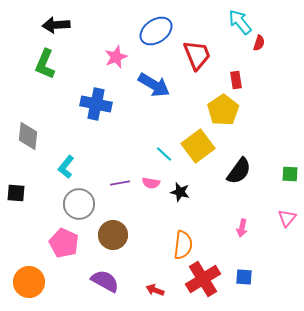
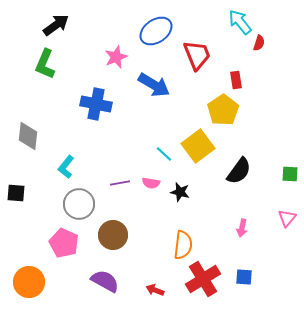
black arrow: rotated 148 degrees clockwise
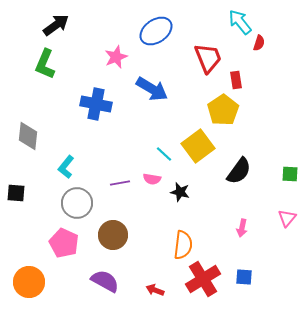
red trapezoid: moved 11 px right, 3 px down
blue arrow: moved 2 px left, 4 px down
pink semicircle: moved 1 px right, 4 px up
gray circle: moved 2 px left, 1 px up
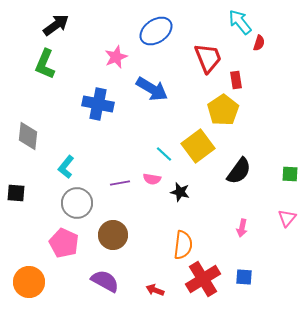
blue cross: moved 2 px right
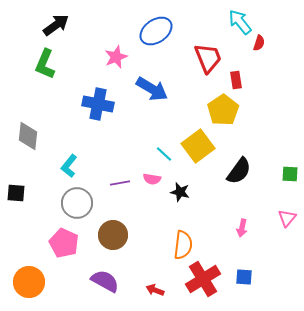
cyan L-shape: moved 3 px right, 1 px up
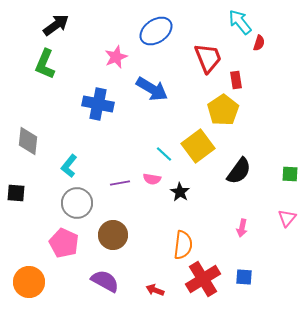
gray diamond: moved 5 px down
black star: rotated 18 degrees clockwise
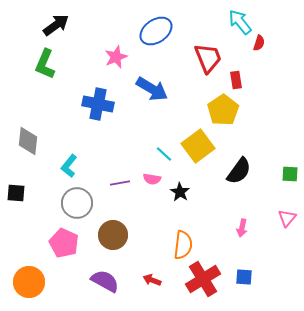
red arrow: moved 3 px left, 10 px up
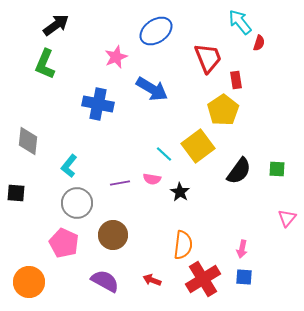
green square: moved 13 px left, 5 px up
pink arrow: moved 21 px down
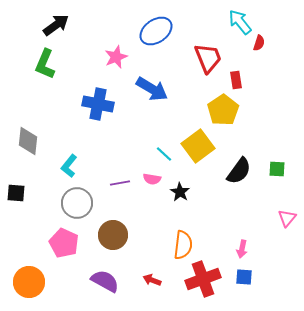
red cross: rotated 12 degrees clockwise
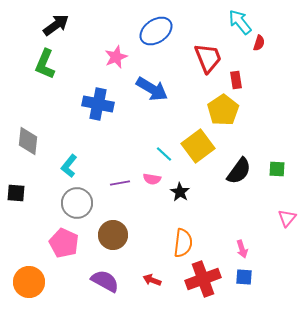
orange semicircle: moved 2 px up
pink arrow: rotated 30 degrees counterclockwise
